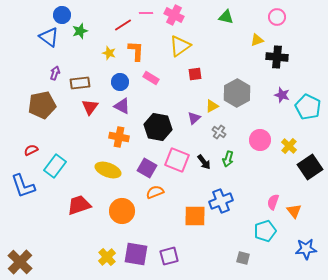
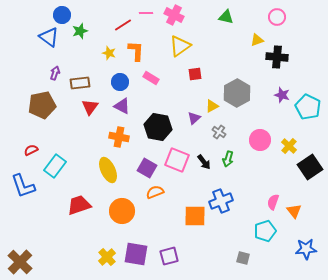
yellow ellipse at (108, 170): rotated 45 degrees clockwise
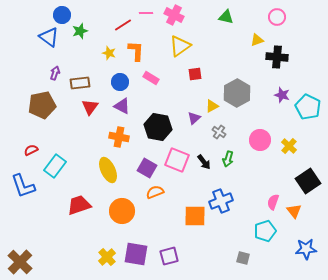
black square at (310, 167): moved 2 px left, 14 px down
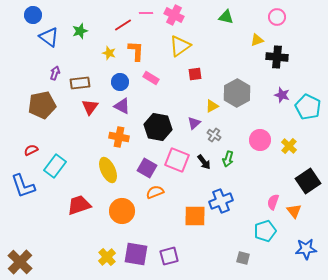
blue circle at (62, 15): moved 29 px left
purple triangle at (194, 118): moved 5 px down
gray cross at (219, 132): moved 5 px left, 3 px down
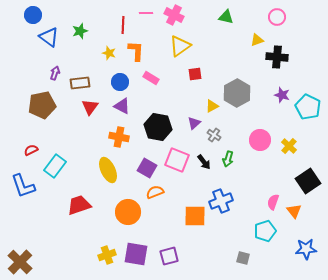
red line at (123, 25): rotated 54 degrees counterclockwise
orange circle at (122, 211): moved 6 px right, 1 px down
yellow cross at (107, 257): moved 2 px up; rotated 24 degrees clockwise
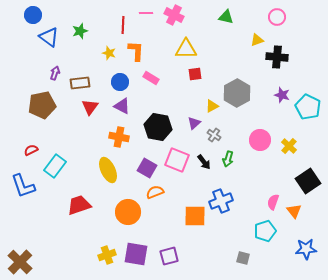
yellow triangle at (180, 46): moved 6 px right, 3 px down; rotated 35 degrees clockwise
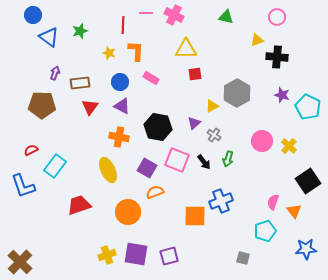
brown pentagon at (42, 105): rotated 12 degrees clockwise
pink circle at (260, 140): moved 2 px right, 1 px down
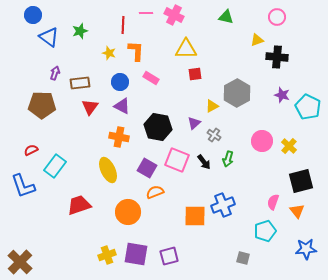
black square at (308, 181): moved 7 px left; rotated 20 degrees clockwise
blue cross at (221, 201): moved 2 px right, 4 px down
orange triangle at (294, 211): moved 3 px right
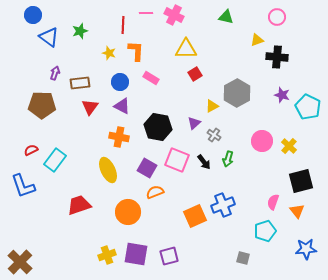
red square at (195, 74): rotated 24 degrees counterclockwise
cyan rectangle at (55, 166): moved 6 px up
orange square at (195, 216): rotated 25 degrees counterclockwise
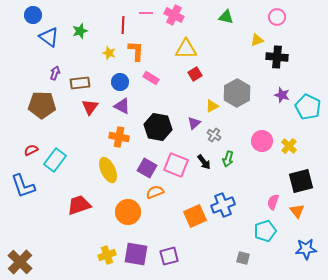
pink square at (177, 160): moved 1 px left, 5 px down
